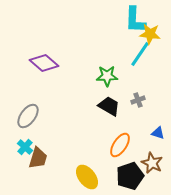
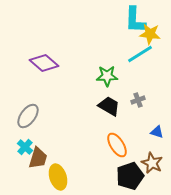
cyan line: rotated 24 degrees clockwise
blue triangle: moved 1 px left, 1 px up
orange ellipse: moved 3 px left; rotated 65 degrees counterclockwise
yellow ellipse: moved 29 px left; rotated 20 degrees clockwise
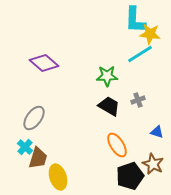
gray ellipse: moved 6 px right, 2 px down
brown star: moved 1 px right, 1 px down
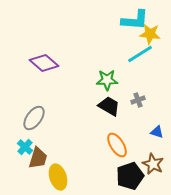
cyan L-shape: rotated 88 degrees counterclockwise
green star: moved 4 px down
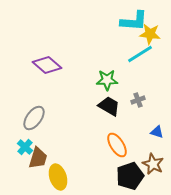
cyan L-shape: moved 1 px left, 1 px down
purple diamond: moved 3 px right, 2 px down
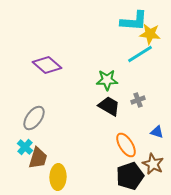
orange ellipse: moved 9 px right
yellow ellipse: rotated 20 degrees clockwise
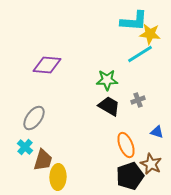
purple diamond: rotated 36 degrees counterclockwise
orange ellipse: rotated 10 degrees clockwise
brown trapezoid: moved 5 px right, 2 px down
brown star: moved 2 px left
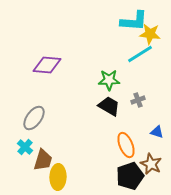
green star: moved 2 px right
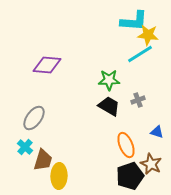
yellow star: moved 2 px left, 1 px down
yellow ellipse: moved 1 px right, 1 px up
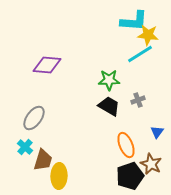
blue triangle: rotated 48 degrees clockwise
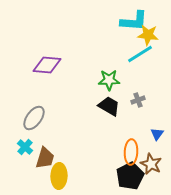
blue triangle: moved 2 px down
orange ellipse: moved 5 px right, 7 px down; rotated 25 degrees clockwise
brown trapezoid: moved 2 px right, 2 px up
black pentagon: rotated 8 degrees counterclockwise
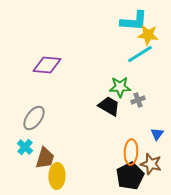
green star: moved 11 px right, 7 px down
brown star: rotated 10 degrees counterclockwise
yellow ellipse: moved 2 px left
